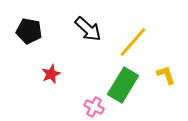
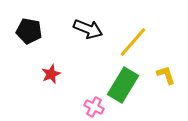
black arrow: rotated 20 degrees counterclockwise
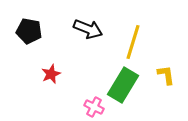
yellow line: rotated 24 degrees counterclockwise
yellow L-shape: rotated 10 degrees clockwise
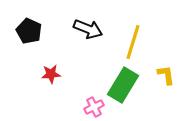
black pentagon: rotated 15 degrees clockwise
red star: rotated 18 degrees clockwise
pink cross: rotated 36 degrees clockwise
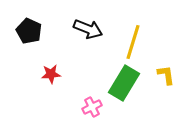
green rectangle: moved 1 px right, 2 px up
pink cross: moved 2 px left
